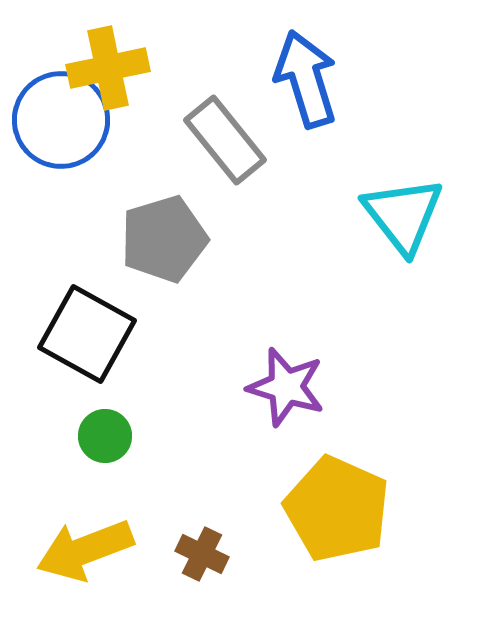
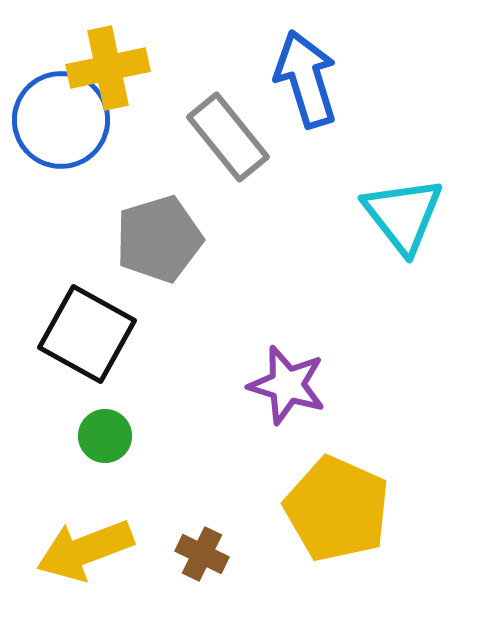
gray rectangle: moved 3 px right, 3 px up
gray pentagon: moved 5 px left
purple star: moved 1 px right, 2 px up
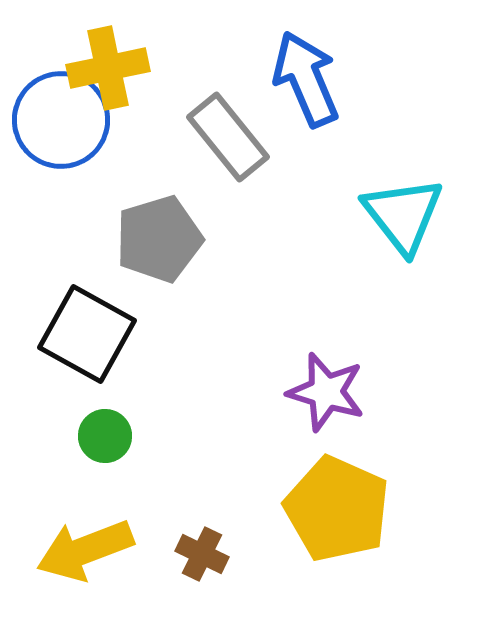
blue arrow: rotated 6 degrees counterclockwise
purple star: moved 39 px right, 7 px down
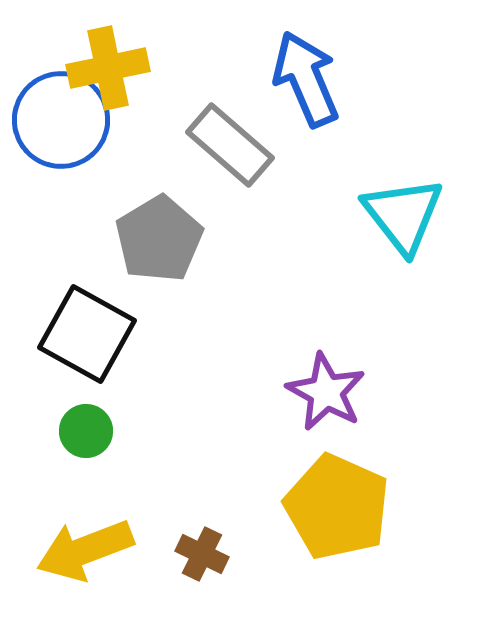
gray rectangle: moved 2 px right, 8 px down; rotated 10 degrees counterclockwise
gray pentagon: rotated 14 degrees counterclockwise
purple star: rotated 12 degrees clockwise
green circle: moved 19 px left, 5 px up
yellow pentagon: moved 2 px up
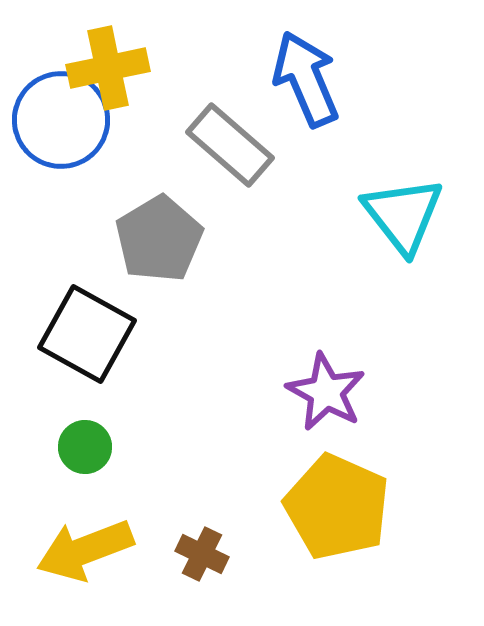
green circle: moved 1 px left, 16 px down
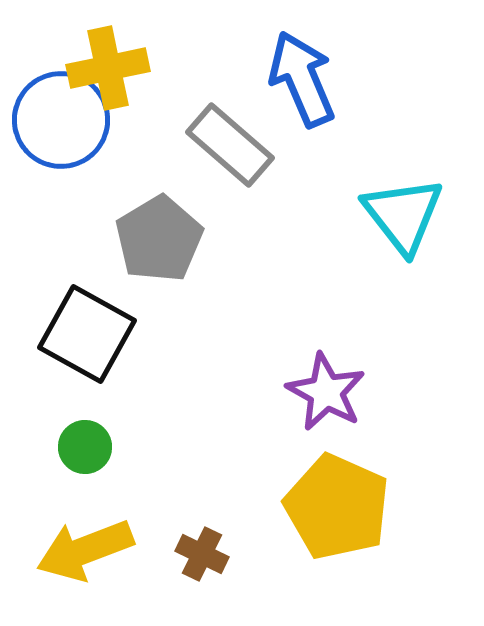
blue arrow: moved 4 px left
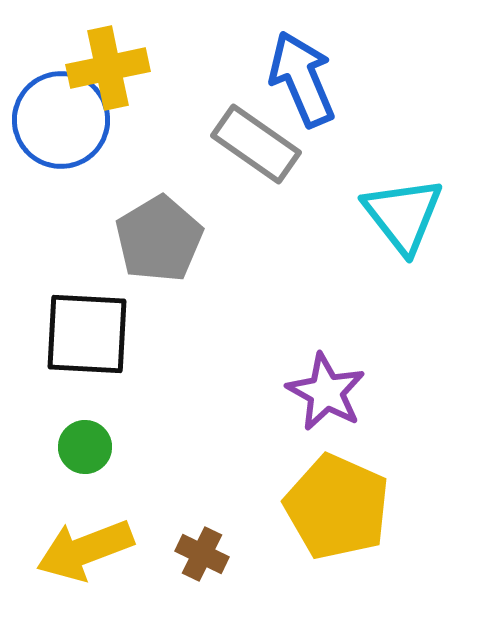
gray rectangle: moved 26 px right, 1 px up; rotated 6 degrees counterclockwise
black square: rotated 26 degrees counterclockwise
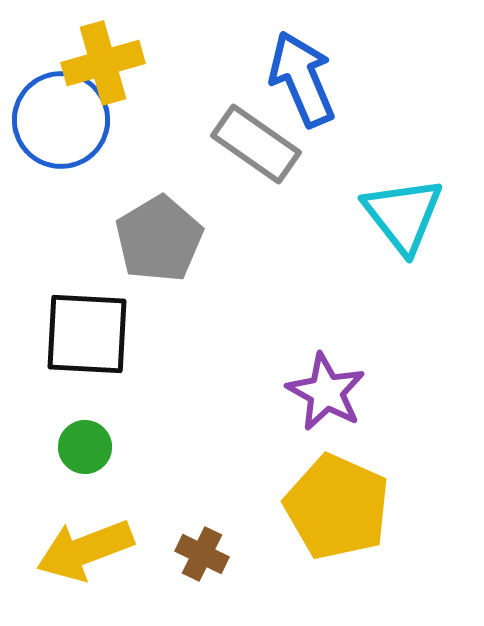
yellow cross: moved 5 px left, 5 px up; rotated 4 degrees counterclockwise
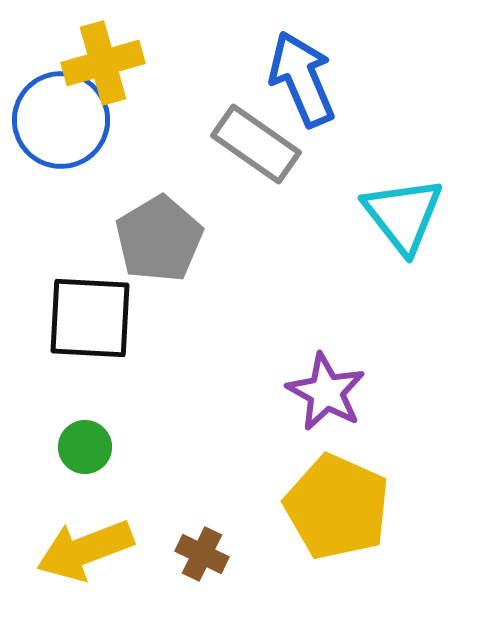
black square: moved 3 px right, 16 px up
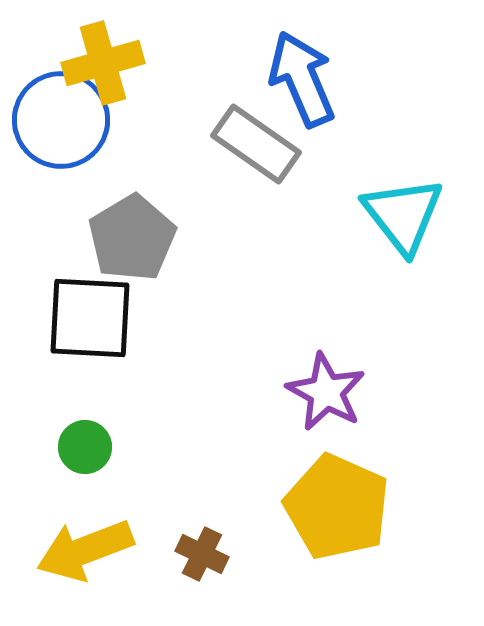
gray pentagon: moved 27 px left, 1 px up
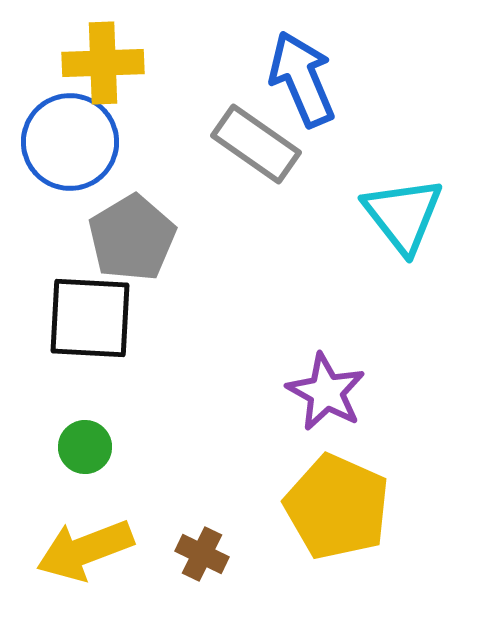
yellow cross: rotated 14 degrees clockwise
blue circle: moved 9 px right, 22 px down
